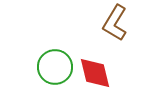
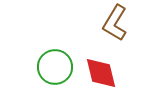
red diamond: moved 6 px right
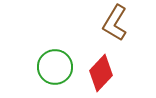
red diamond: rotated 57 degrees clockwise
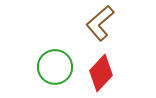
brown L-shape: moved 15 px left; rotated 18 degrees clockwise
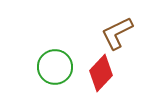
brown L-shape: moved 17 px right, 10 px down; rotated 15 degrees clockwise
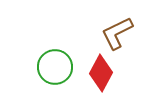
red diamond: rotated 15 degrees counterclockwise
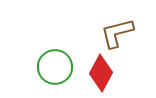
brown L-shape: rotated 12 degrees clockwise
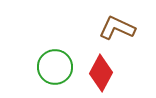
brown L-shape: moved 5 px up; rotated 39 degrees clockwise
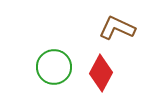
green circle: moved 1 px left
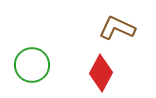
green circle: moved 22 px left, 2 px up
